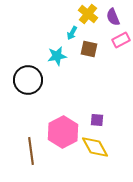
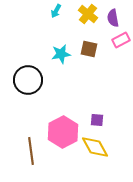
purple semicircle: moved 1 px down; rotated 12 degrees clockwise
cyan arrow: moved 16 px left, 22 px up
cyan star: moved 4 px right, 2 px up
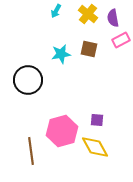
pink hexagon: moved 1 px left, 1 px up; rotated 12 degrees clockwise
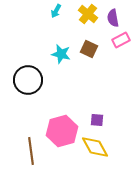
brown square: rotated 12 degrees clockwise
cyan star: rotated 24 degrees clockwise
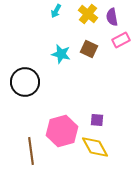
purple semicircle: moved 1 px left, 1 px up
black circle: moved 3 px left, 2 px down
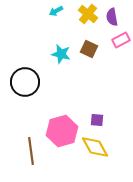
cyan arrow: rotated 32 degrees clockwise
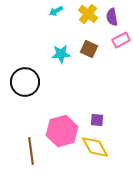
cyan star: rotated 18 degrees counterclockwise
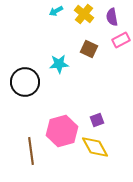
yellow cross: moved 4 px left
cyan star: moved 2 px left, 10 px down
purple square: rotated 24 degrees counterclockwise
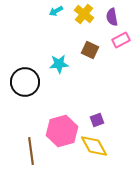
brown square: moved 1 px right, 1 px down
yellow diamond: moved 1 px left, 1 px up
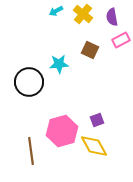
yellow cross: moved 1 px left
black circle: moved 4 px right
